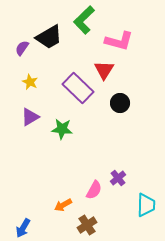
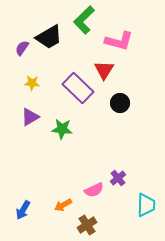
yellow star: moved 2 px right, 1 px down; rotated 21 degrees counterclockwise
pink semicircle: rotated 36 degrees clockwise
blue arrow: moved 18 px up
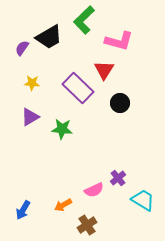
cyan trapezoid: moved 3 px left, 5 px up; rotated 60 degrees counterclockwise
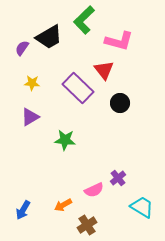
red triangle: rotated 10 degrees counterclockwise
green star: moved 3 px right, 11 px down
cyan trapezoid: moved 1 px left, 7 px down
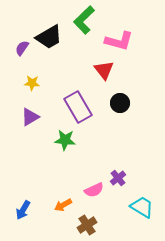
purple rectangle: moved 19 px down; rotated 16 degrees clockwise
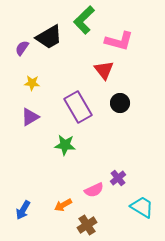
green star: moved 5 px down
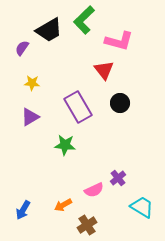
black trapezoid: moved 7 px up
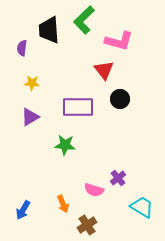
black trapezoid: rotated 116 degrees clockwise
purple semicircle: rotated 28 degrees counterclockwise
black circle: moved 4 px up
purple rectangle: rotated 60 degrees counterclockwise
pink semicircle: rotated 42 degrees clockwise
orange arrow: moved 1 px up; rotated 84 degrees counterclockwise
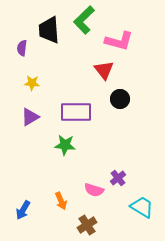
purple rectangle: moved 2 px left, 5 px down
orange arrow: moved 2 px left, 3 px up
